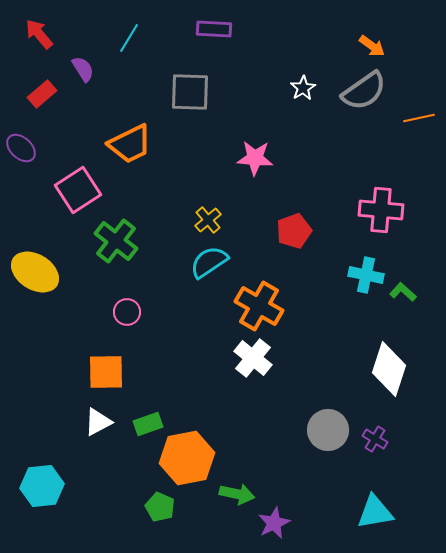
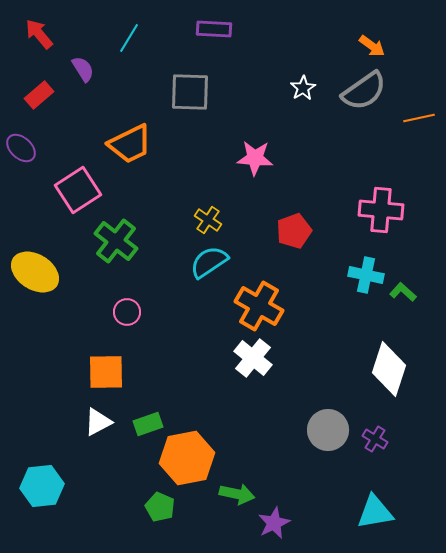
red rectangle: moved 3 px left, 1 px down
yellow cross: rotated 16 degrees counterclockwise
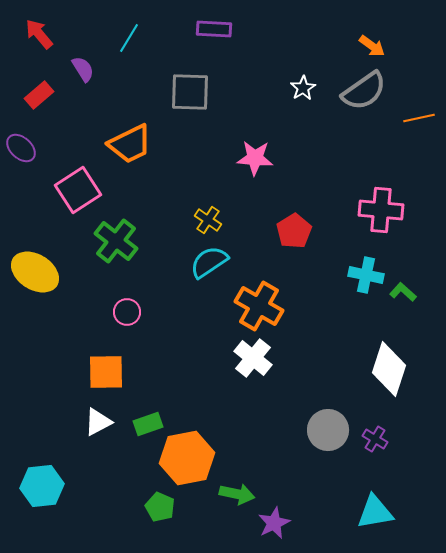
red pentagon: rotated 12 degrees counterclockwise
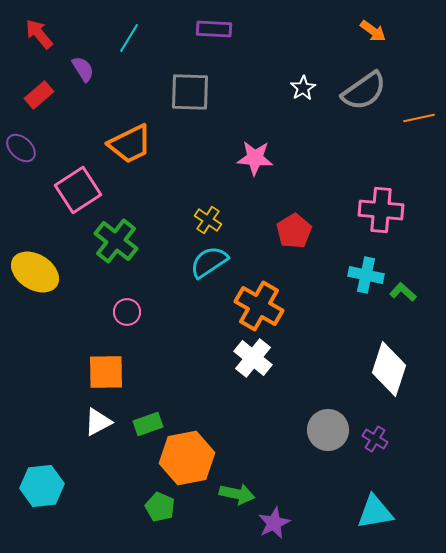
orange arrow: moved 1 px right, 15 px up
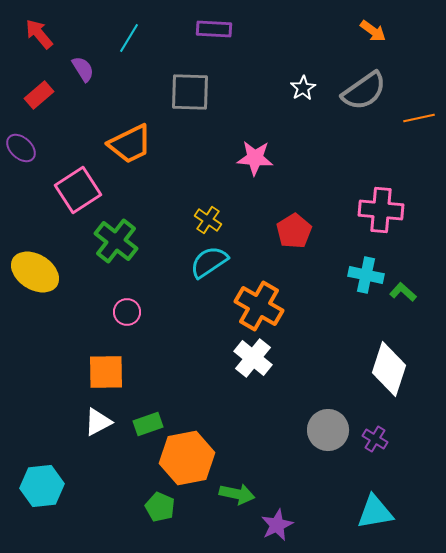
purple star: moved 3 px right, 2 px down
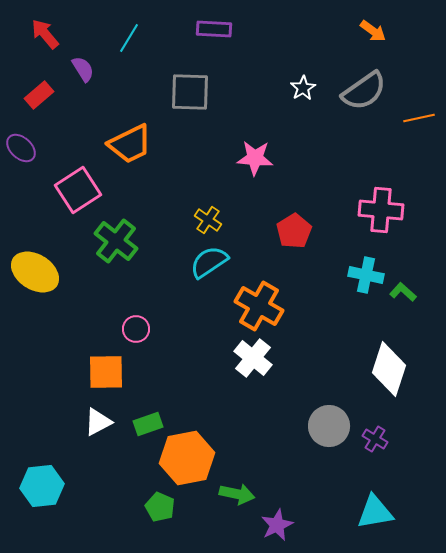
red arrow: moved 6 px right
pink circle: moved 9 px right, 17 px down
gray circle: moved 1 px right, 4 px up
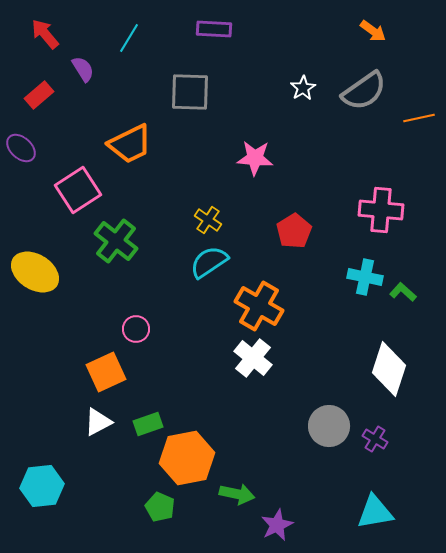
cyan cross: moved 1 px left, 2 px down
orange square: rotated 24 degrees counterclockwise
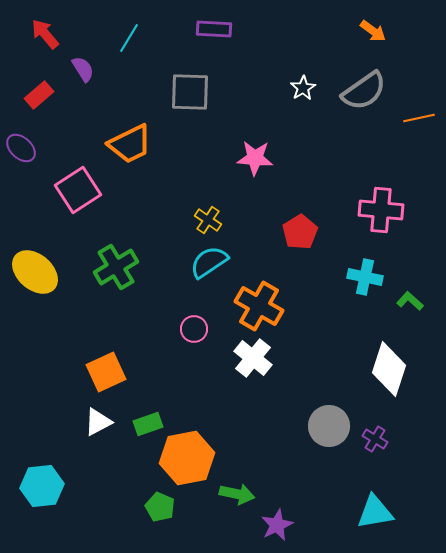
red pentagon: moved 6 px right, 1 px down
green cross: moved 26 px down; rotated 21 degrees clockwise
yellow ellipse: rotated 9 degrees clockwise
green L-shape: moved 7 px right, 9 px down
pink circle: moved 58 px right
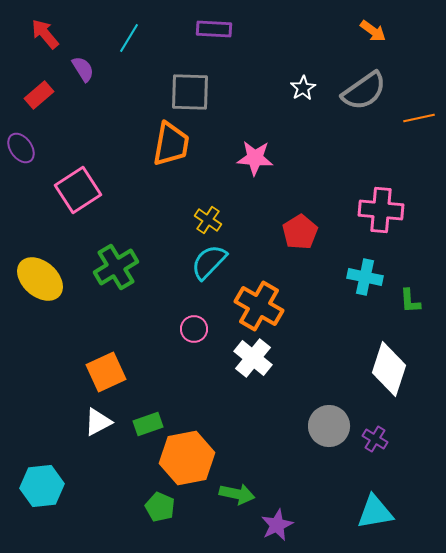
orange trapezoid: moved 41 px right; rotated 54 degrees counterclockwise
purple ellipse: rotated 12 degrees clockwise
cyan semicircle: rotated 12 degrees counterclockwise
yellow ellipse: moved 5 px right, 7 px down
green L-shape: rotated 136 degrees counterclockwise
